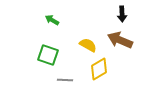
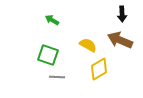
gray line: moved 8 px left, 3 px up
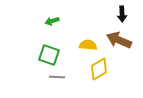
green arrow: moved 1 px down; rotated 48 degrees counterclockwise
brown arrow: moved 1 px left
yellow semicircle: rotated 24 degrees counterclockwise
green square: moved 1 px right
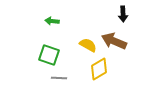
black arrow: moved 1 px right
green arrow: rotated 24 degrees clockwise
brown arrow: moved 5 px left, 1 px down
yellow semicircle: rotated 24 degrees clockwise
gray line: moved 2 px right, 1 px down
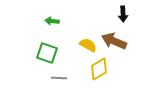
green square: moved 2 px left, 2 px up
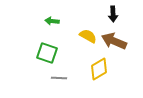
black arrow: moved 10 px left
yellow semicircle: moved 9 px up
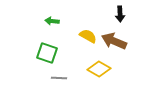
black arrow: moved 7 px right
yellow diamond: rotated 60 degrees clockwise
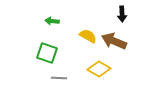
black arrow: moved 2 px right
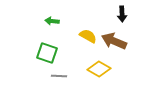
gray line: moved 2 px up
